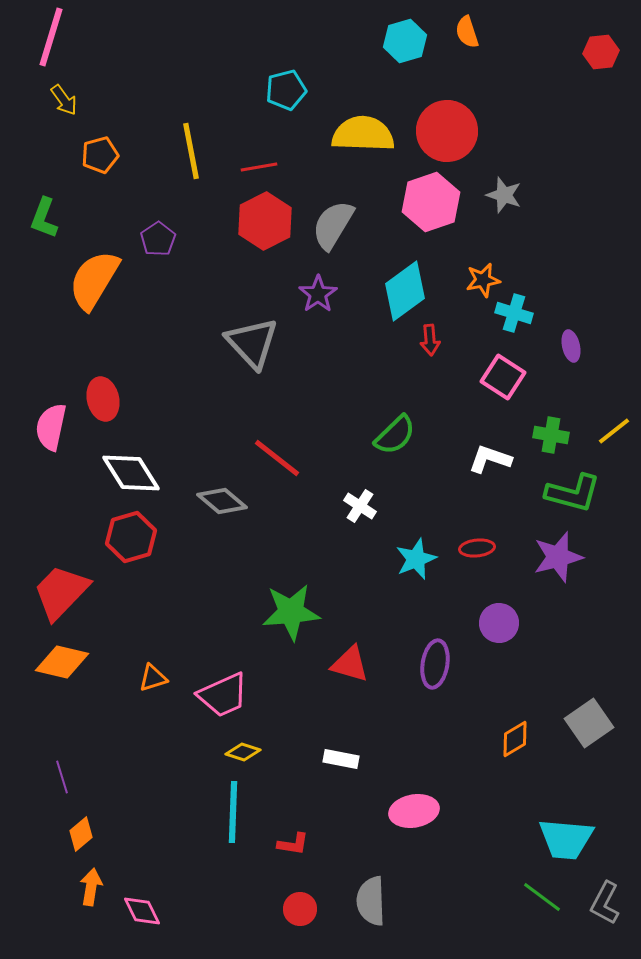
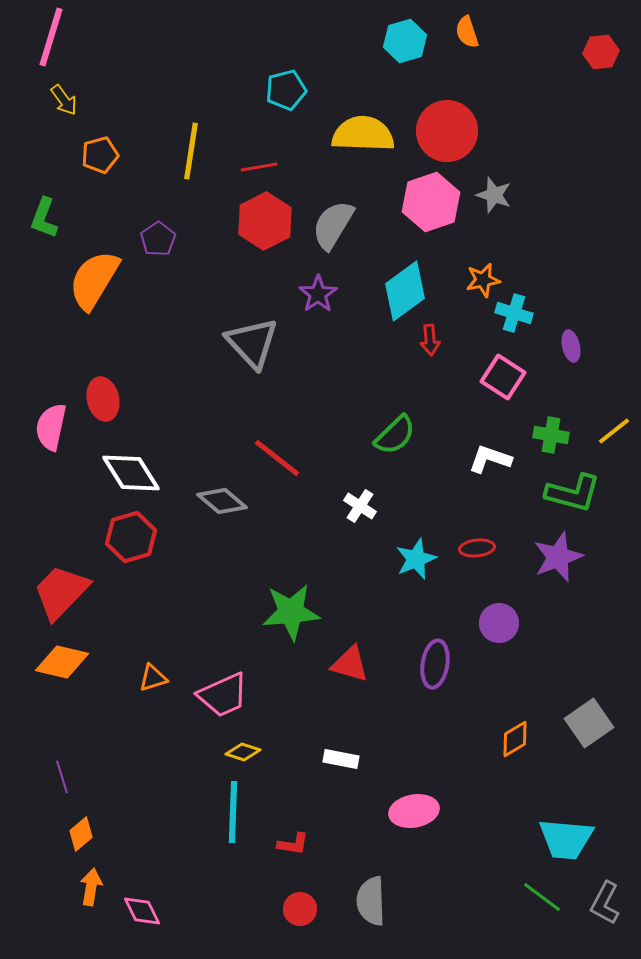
yellow line at (191, 151): rotated 20 degrees clockwise
gray star at (504, 195): moved 10 px left
purple star at (558, 557): rotated 6 degrees counterclockwise
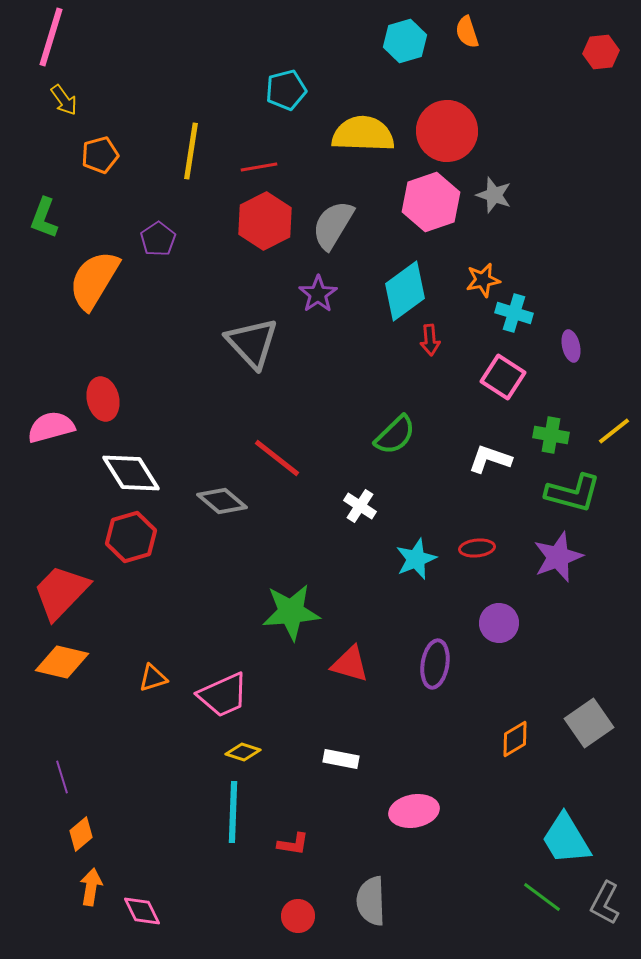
pink semicircle at (51, 427): rotated 63 degrees clockwise
cyan trapezoid at (566, 839): rotated 54 degrees clockwise
red circle at (300, 909): moved 2 px left, 7 px down
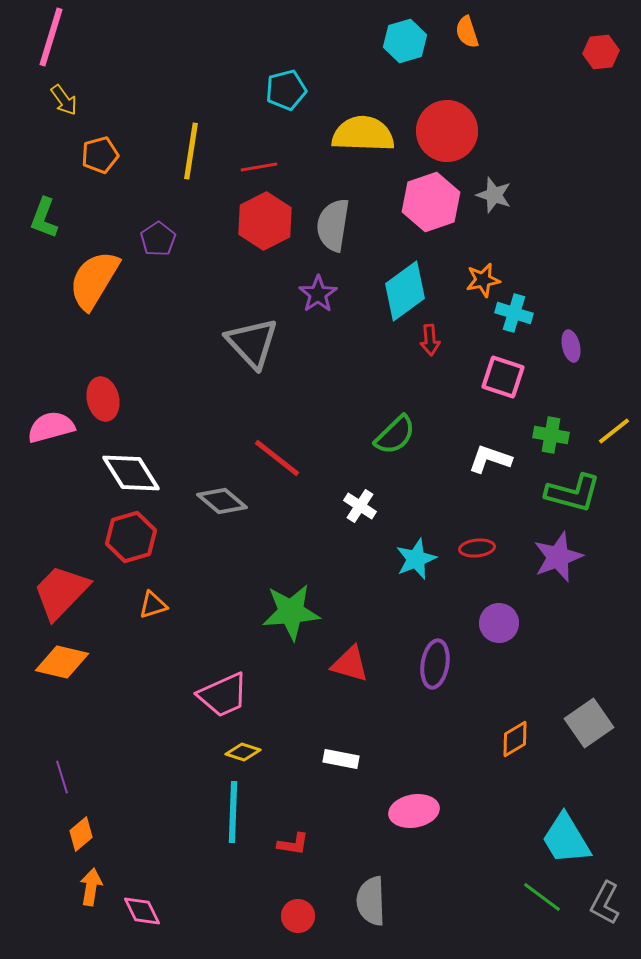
gray semicircle at (333, 225): rotated 22 degrees counterclockwise
pink square at (503, 377): rotated 15 degrees counterclockwise
orange triangle at (153, 678): moved 73 px up
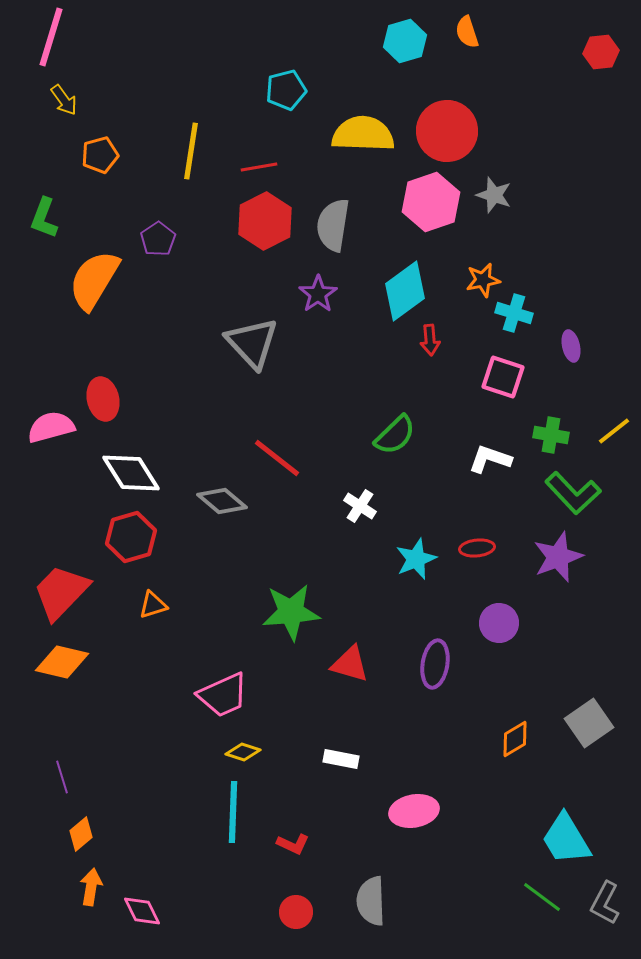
green L-shape at (573, 493): rotated 32 degrees clockwise
red L-shape at (293, 844): rotated 16 degrees clockwise
red circle at (298, 916): moved 2 px left, 4 px up
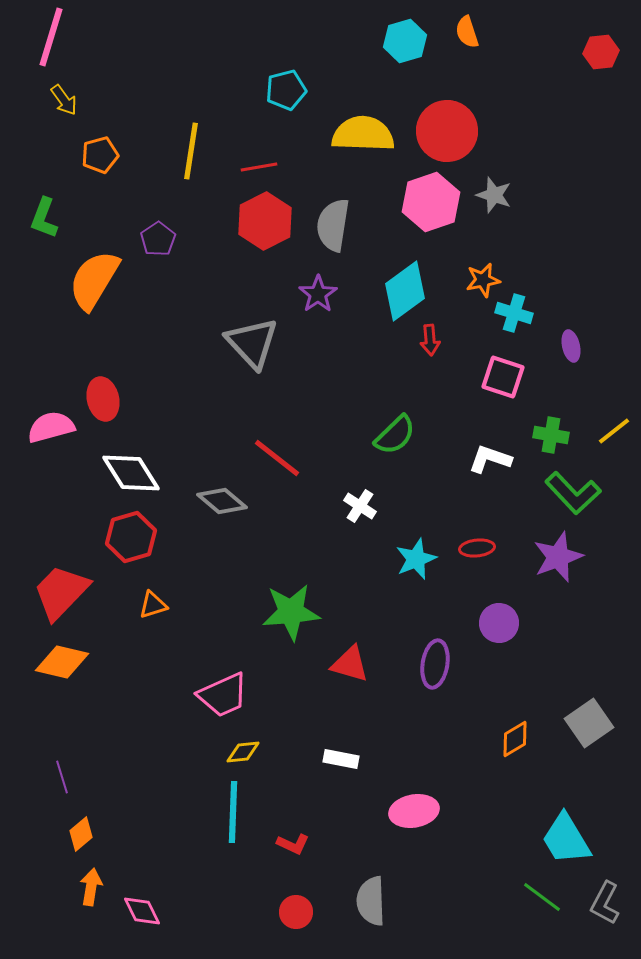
yellow diamond at (243, 752): rotated 24 degrees counterclockwise
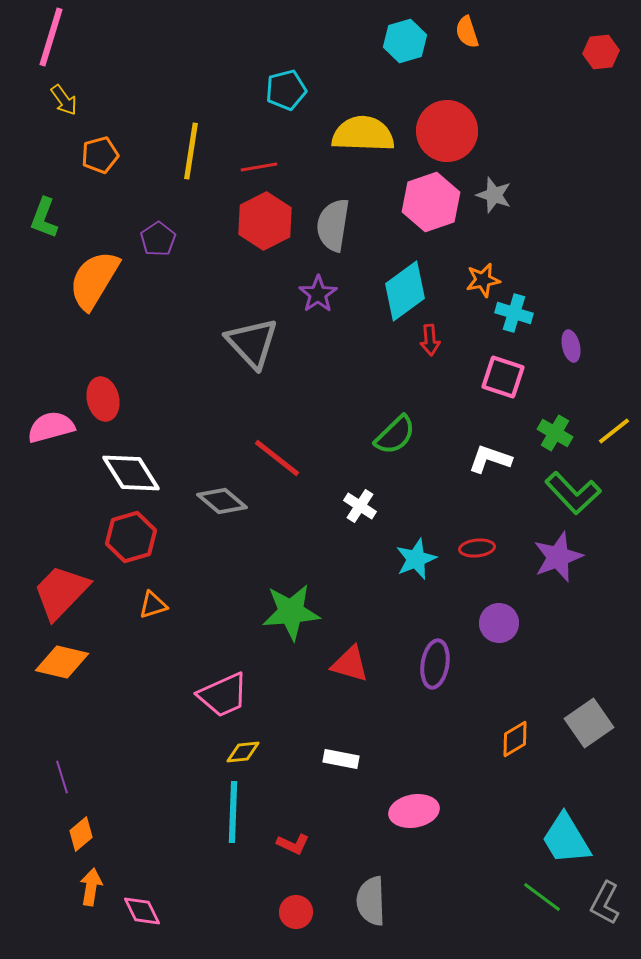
green cross at (551, 435): moved 4 px right, 2 px up; rotated 20 degrees clockwise
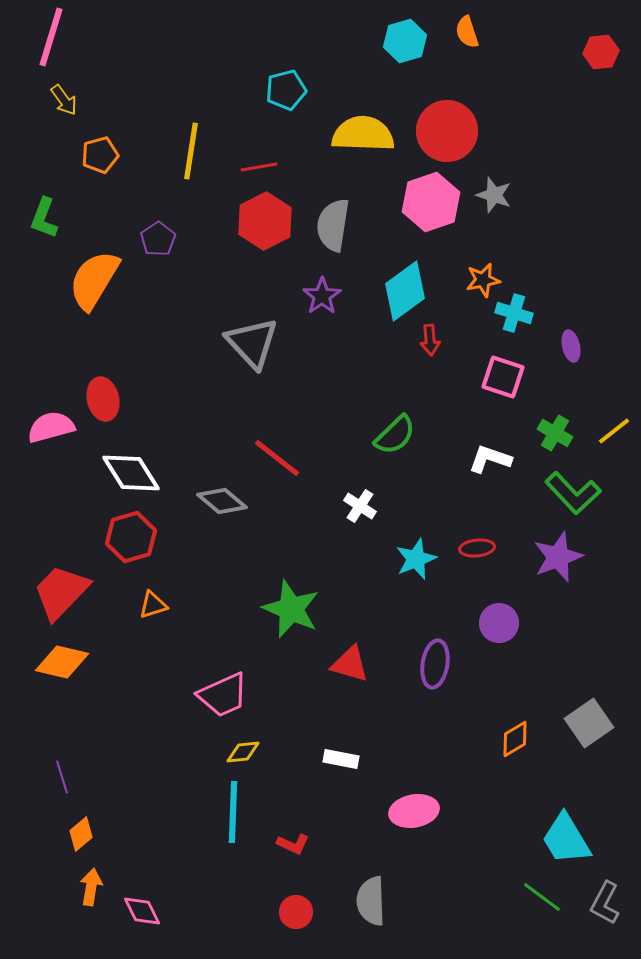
purple star at (318, 294): moved 4 px right, 2 px down
green star at (291, 612): moved 3 px up; rotated 28 degrees clockwise
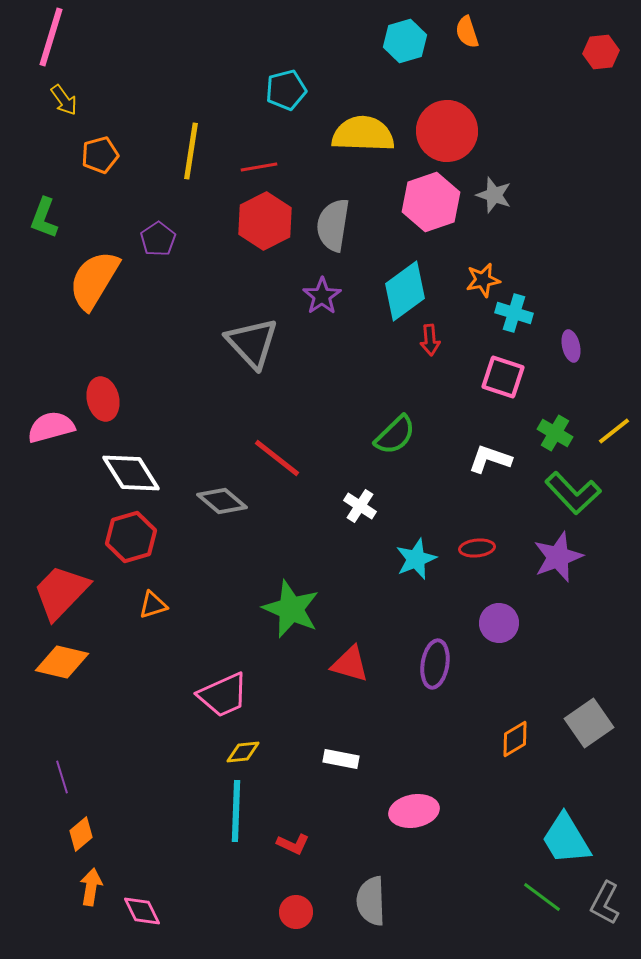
cyan line at (233, 812): moved 3 px right, 1 px up
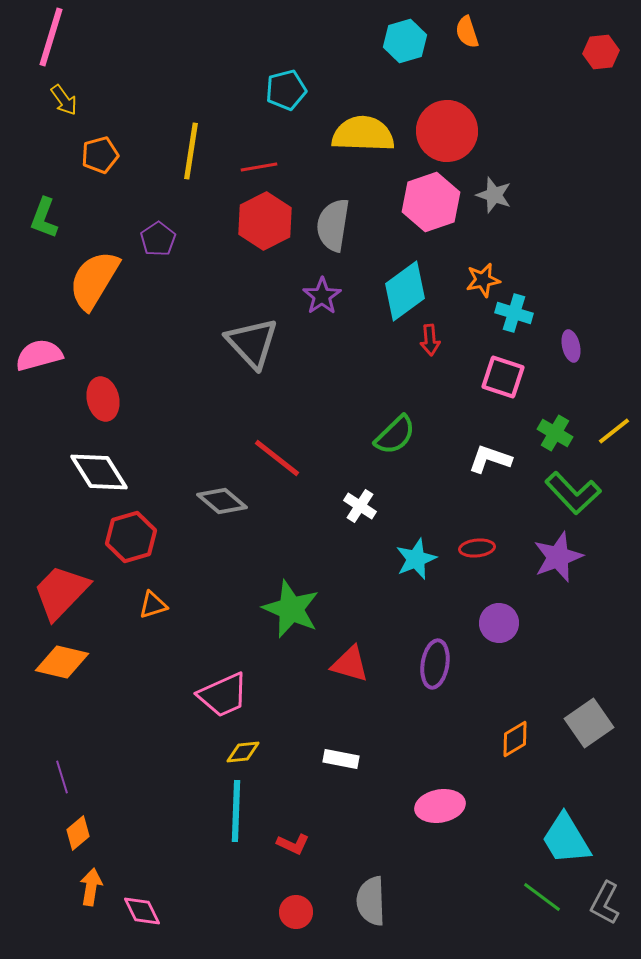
pink semicircle at (51, 427): moved 12 px left, 72 px up
white diamond at (131, 473): moved 32 px left, 1 px up
pink ellipse at (414, 811): moved 26 px right, 5 px up
orange diamond at (81, 834): moved 3 px left, 1 px up
